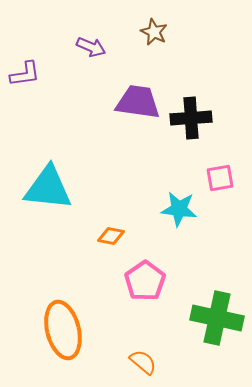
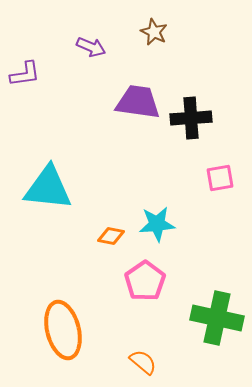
cyan star: moved 22 px left, 15 px down; rotated 12 degrees counterclockwise
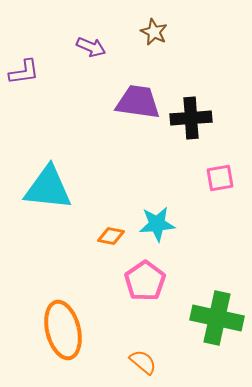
purple L-shape: moved 1 px left, 2 px up
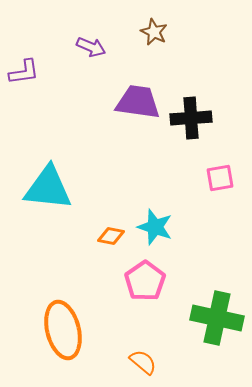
cyan star: moved 2 px left, 3 px down; rotated 24 degrees clockwise
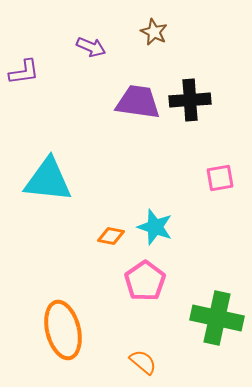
black cross: moved 1 px left, 18 px up
cyan triangle: moved 8 px up
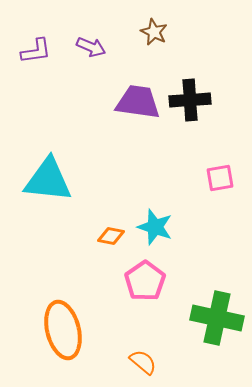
purple L-shape: moved 12 px right, 21 px up
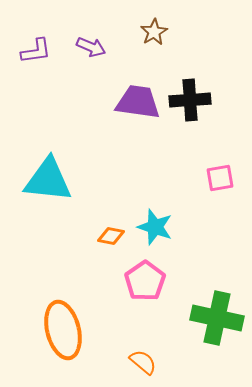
brown star: rotated 16 degrees clockwise
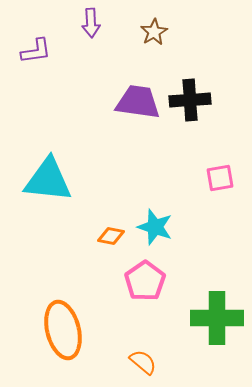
purple arrow: moved 24 px up; rotated 64 degrees clockwise
green cross: rotated 12 degrees counterclockwise
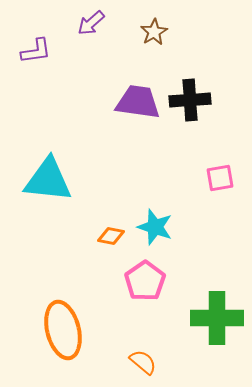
purple arrow: rotated 52 degrees clockwise
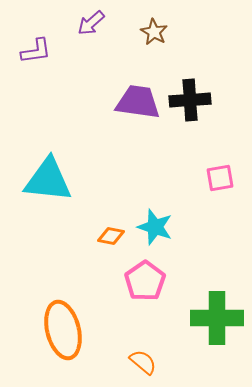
brown star: rotated 12 degrees counterclockwise
